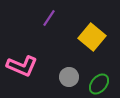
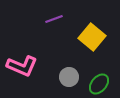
purple line: moved 5 px right, 1 px down; rotated 36 degrees clockwise
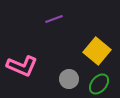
yellow square: moved 5 px right, 14 px down
gray circle: moved 2 px down
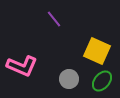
purple line: rotated 72 degrees clockwise
yellow square: rotated 16 degrees counterclockwise
green ellipse: moved 3 px right, 3 px up
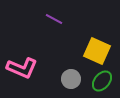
purple line: rotated 24 degrees counterclockwise
pink L-shape: moved 2 px down
gray circle: moved 2 px right
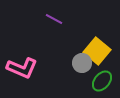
yellow square: rotated 16 degrees clockwise
gray circle: moved 11 px right, 16 px up
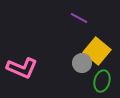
purple line: moved 25 px right, 1 px up
green ellipse: rotated 25 degrees counterclockwise
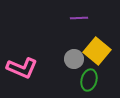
purple line: rotated 30 degrees counterclockwise
gray circle: moved 8 px left, 4 px up
green ellipse: moved 13 px left, 1 px up
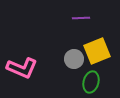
purple line: moved 2 px right
yellow square: rotated 28 degrees clockwise
green ellipse: moved 2 px right, 2 px down
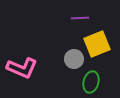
purple line: moved 1 px left
yellow square: moved 7 px up
